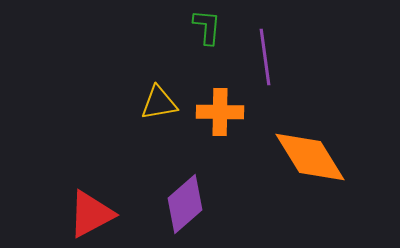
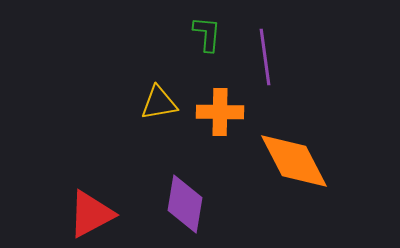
green L-shape: moved 7 px down
orange diamond: moved 16 px left, 4 px down; rotated 4 degrees clockwise
purple diamond: rotated 40 degrees counterclockwise
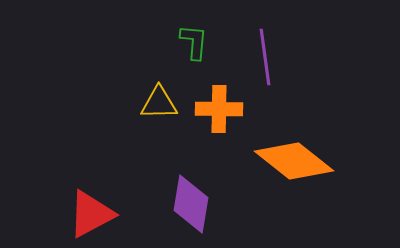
green L-shape: moved 13 px left, 8 px down
yellow triangle: rotated 9 degrees clockwise
orange cross: moved 1 px left, 3 px up
orange diamond: rotated 24 degrees counterclockwise
purple diamond: moved 6 px right
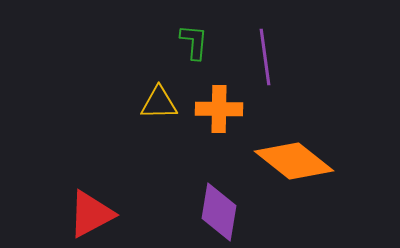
purple diamond: moved 28 px right, 8 px down
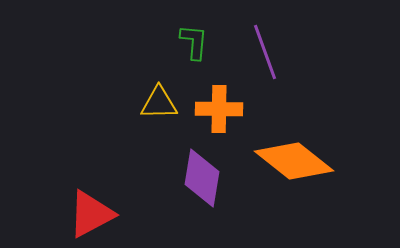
purple line: moved 5 px up; rotated 12 degrees counterclockwise
purple diamond: moved 17 px left, 34 px up
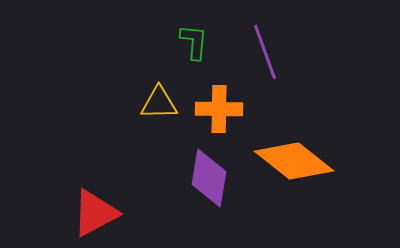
purple diamond: moved 7 px right
red triangle: moved 4 px right, 1 px up
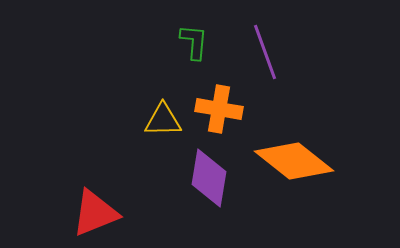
yellow triangle: moved 4 px right, 17 px down
orange cross: rotated 9 degrees clockwise
red triangle: rotated 6 degrees clockwise
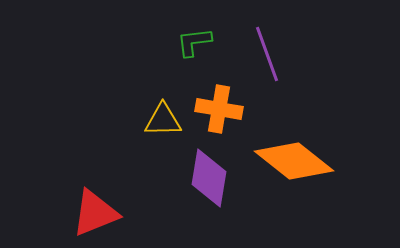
green L-shape: rotated 102 degrees counterclockwise
purple line: moved 2 px right, 2 px down
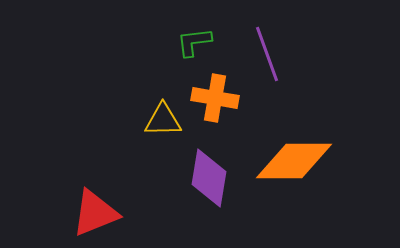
orange cross: moved 4 px left, 11 px up
orange diamond: rotated 38 degrees counterclockwise
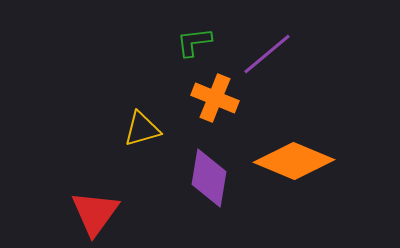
purple line: rotated 70 degrees clockwise
orange cross: rotated 12 degrees clockwise
yellow triangle: moved 21 px left, 9 px down; rotated 15 degrees counterclockwise
orange diamond: rotated 22 degrees clockwise
red triangle: rotated 32 degrees counterclockwise
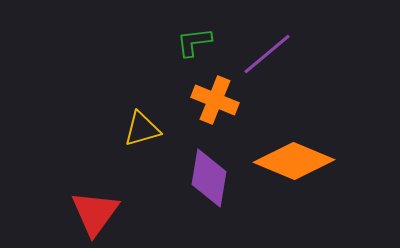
orange cross: moved 2 px down
